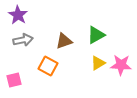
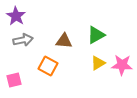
purple star: moved 2 px left, 1 px down
brown triangle: rotated 24 degrees clockwise
pink star: moved 1 px right
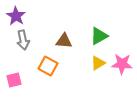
green triangle: moved 3 px right, 1 px down
gray arrow: rotated 90 degrees clockwise
pink star: moved 1 px up
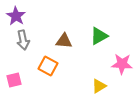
yellow triangle: moved 1 px right, 23 px down
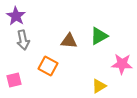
brown triangle: moved 5 px right
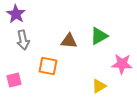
purple star: moved 2 px up
orange square: rotated 18 degrees counterclockwise
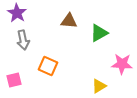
purple star: moved 1 px right, 1 px up
green triangle: moved 3 px up
brown triangle: moved 20 px up
orange square: rotated 12 degrees clockwise
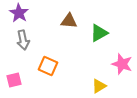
purple star: moved 2 px right
pink star: rotated 15 degrees clockwise
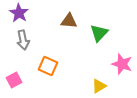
green triangle: rotated 18 degrees counterclockwise
pink square: rotated 14 degrees counterclockwise
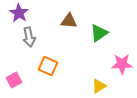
green triangle: rotated 12 degrees clockwise
gray arrow: moved 6 px right, 3 px up
pink star: rotated 20 degrees counterclockwise
